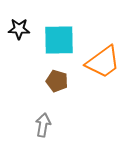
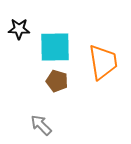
cyan square: moved 4 px left, 7 px down
orange trapezoid: rotated 63 degrees counterclockwise
gray arrow: moved 2 px left; rotated 55 degrees counterclockwise
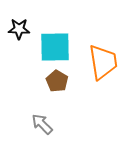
brown pentagon: rotated 15 degrees clockwise
gray arrow: moved 1 px right, 1 px up
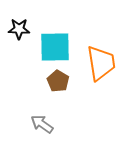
orange trapezoid: moved 2 px left, 1 px down
brown pentagon: moved 1 px right
gray arrow: rotated 10 degrees counterclockwise
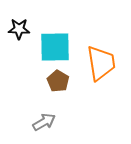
gray arrow: moved 2 px right, 2 px up; rotated 115 degrees clockwise
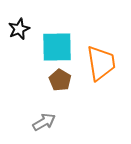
black star: rotated 25 degrees counterclockwise
cyan square: moved 2 px right
brown pentagon: moved 2 px right, 1 px up
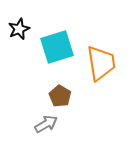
cyan square: rotated 16 degrees counterclockwise
brown pentagon: moved 16 px down
gray arrow: moved 2 px right, 2 px down
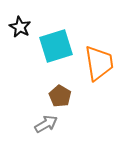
black star: moved 1 px right, 2 px up; rotated 20 degrees counterclockwise
cyan square: moved 1 px left, 1 px up
orange trapezoid: moved 2 px left
